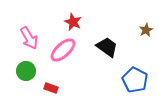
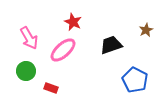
black trapezoid: moved 4 px right, 2 px up; rotated 55 degrees counterclockwise
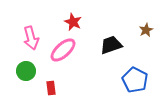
pink arrow: moved 2 px right; rotated 15 degrees clockwise
red rectangle: rotated 64 degrees clockwise
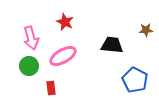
red star: moved 8 px left
brown star: rotated 24 degrees clockwise
black trapezoid: moved 1 px right; rotated 25 degrees clockwise
pink ellipse: moved 6 px down; rotated 12 degrees clockwise
green circle: moved 3 px right, 5 px up
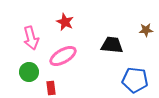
green circle: moved 6 px down
blue pentagon: rotated 20 degrees counterclockwise
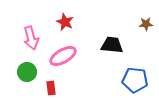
brown star: moved 6 px up
green circle: moved 2 px left
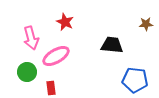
pink ellipse: moved 7 px left
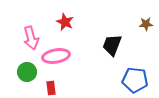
black trapezoid: rotated 75 degrees counterclockwise
pink ellipse: rotated 20 degrees clockwise
